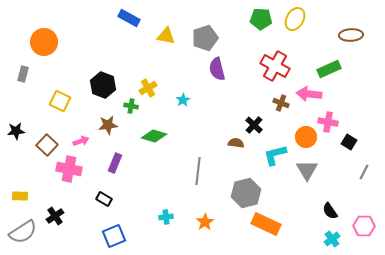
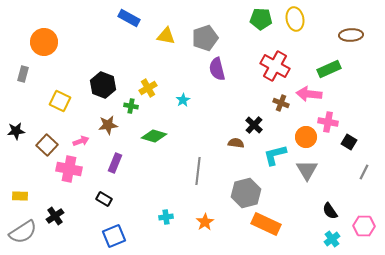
yellow ellipse at (295, 19): rotated 40 degrees counterclockwise
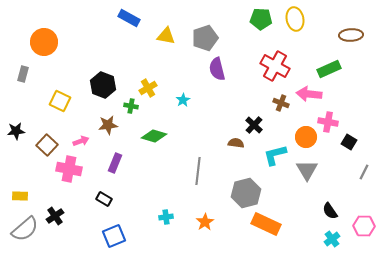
gray semicircle at (23, 232): moved 2 px right, 3 px up; rotated 8 degrees counterclockwise
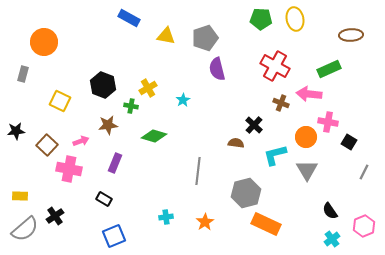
pink hexagon at (364, 226): rotated 25 degrees counterclockwise
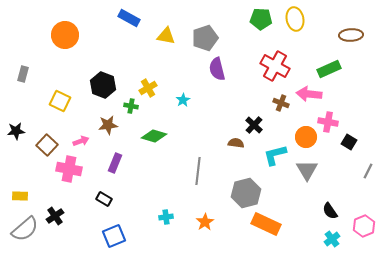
orange circle at (44, 42): moved 21 px right, 7 px up
gray line at (364, 172): moved 4 px right, 1 px up
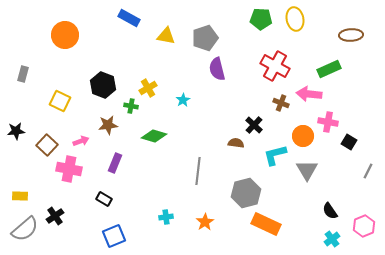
orange circle at (306, 137): moved 3 px left, 1 px up
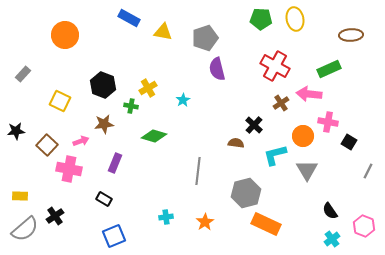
yellow triangle at (166, 36): moved 3 px left, 4 px up
gray rectangle at (23, 74): rotated 28 degrees clockwise
brown cross at (281, 103): rotated 35 degrees clockwise
brown star at (108, 125): moved 4 px left, 1 px up
pink hexagon at (364, 226): rotated 15 degrees counterclockwise
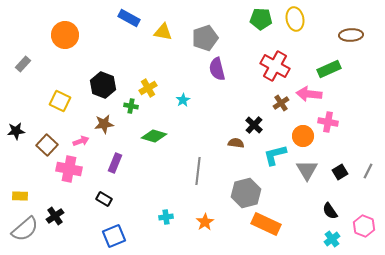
gray rectangle at (23, 74): moved 10 px up
black square at (349, 142): moved 9 px left, 30 px down; rotated 28 degrees clockwise
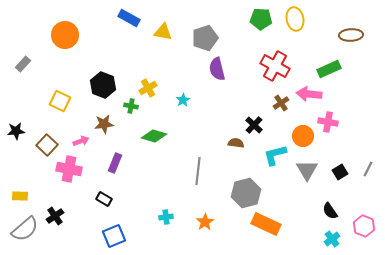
gray line at (368, 171): moved 2 px up
